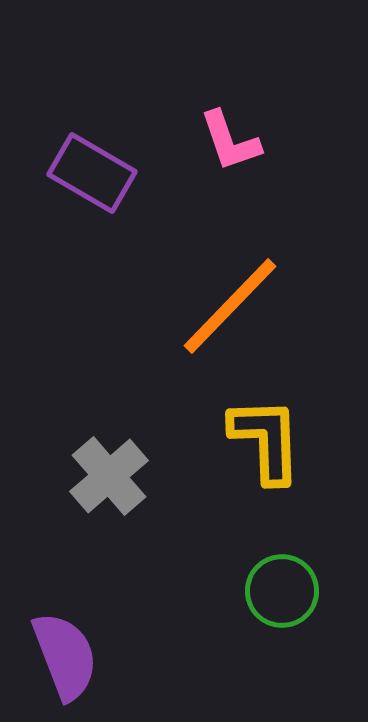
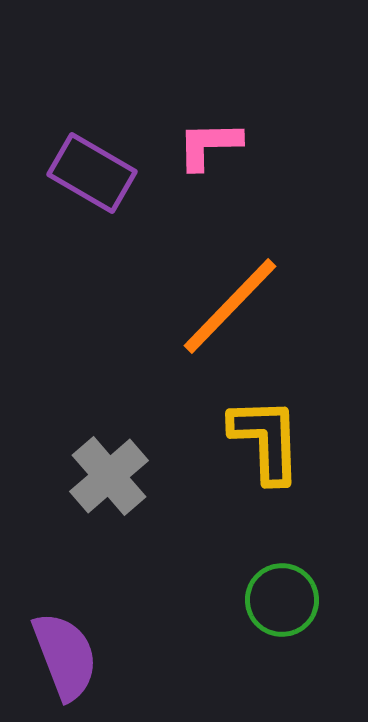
pink L-shape: moved 21 px left, 4 px down; rotated 108 degrees clockwise
green circle: moved 9 px down
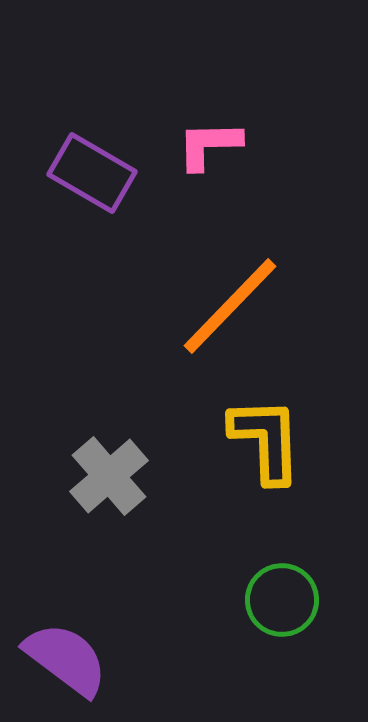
purple semicircle: moved 1 px right, 3 px down; rotated 32 degrees counterclockwise
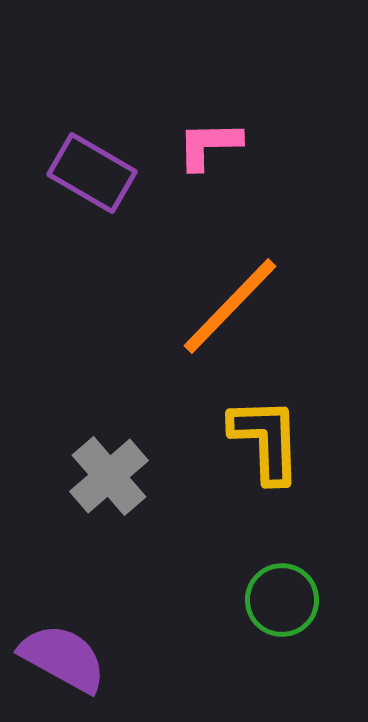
purple semicircle: moved 3 px left, 1 px up; rotated 8 degrees counterclockwise
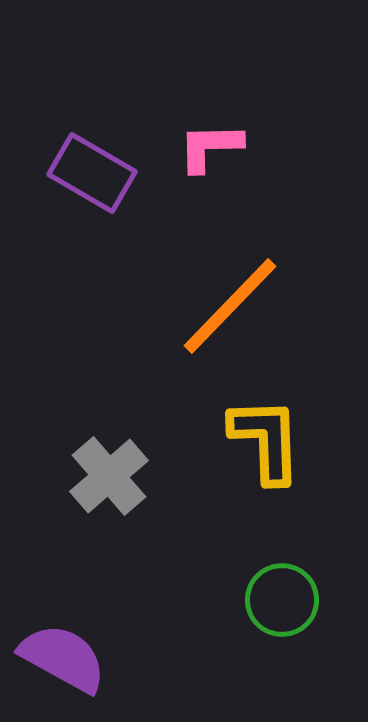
pink L-shape: moved 1 px right, 2 px down
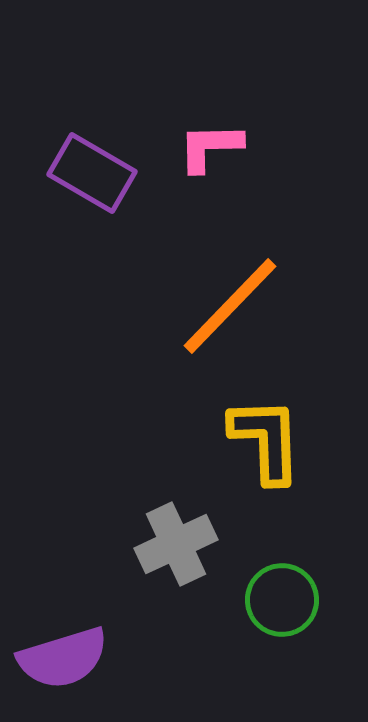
gray cross: moved 67 px right, 68 px down; rotated 16 degrees clockwise
purple semicircle: rotated 134 degrees clockwise
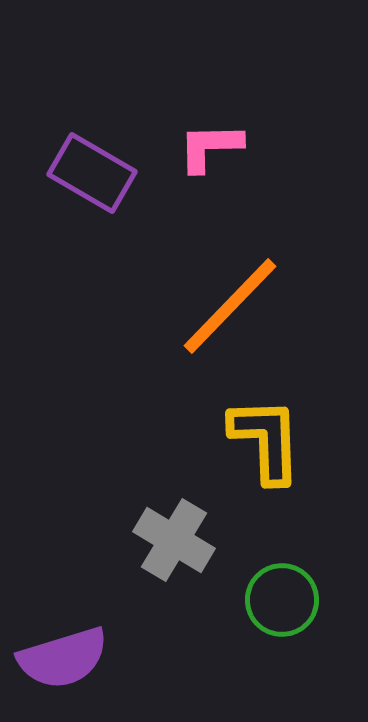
gray cross: moved 2 px left, 4 px up; rotated 34 degrees counterclockwise
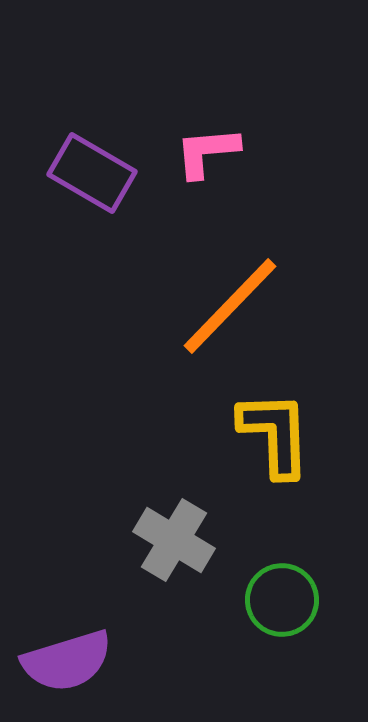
pink L-shape: moved 3 px left, 5 px down; rotated 4 degrees counterclockwise
yellow L-shape: moved 9 px right, 6 px up
purple semicircle: moved 4 px right, 3 px down
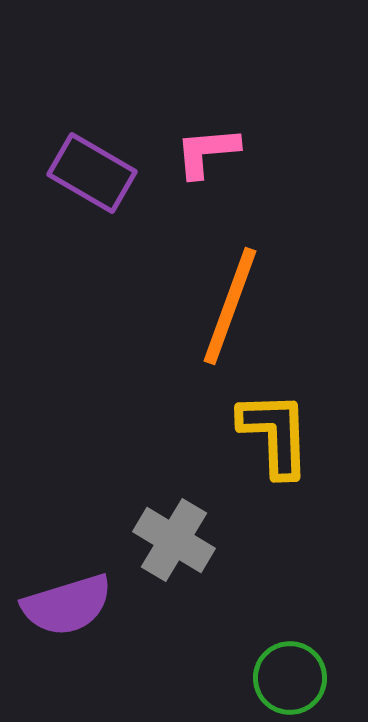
orange line: rotated 24 degrees counterclockwise
green circle: moved 8 px right, 78 px down
purple semicircle: moved 56 px up
